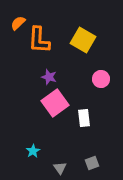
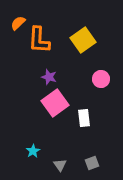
yellow square: rotated 25 degrees clockwise
gray triangle: moved 3 px up
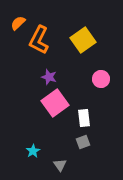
orange L-shape: rotated 24 degrees clockwise
gray square: moved 9 px left, 21 px up
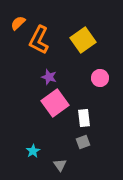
pink circle: moved 1 px left, 1 px up
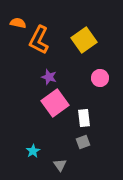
orange semicircle: rotated 56 degrees clockwise
yellow square: moved 1 px right
